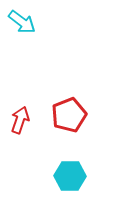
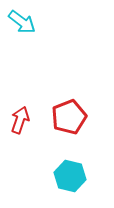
red pentagon: moved 2 px down
cyan hexagon: rotated 12 degrees clockwise
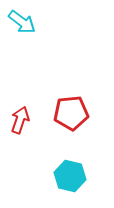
red pentagon: moved 2 px right, 4 px up; rotated 16 degrees clockwise
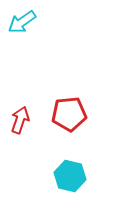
cyan arrow: rotated 108 degrees clockwise
red pentagon: moved 2 px left, 1 px down
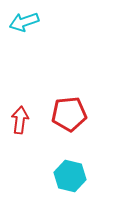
cyan arrow: moved 2 px right; rotated 16 degrees clockwise
red arrow: rotated 12 degrees counterclockwise
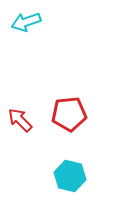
cyan arrow: moved 2 px right
red arrow: rotated 52 degrees counterclockwise
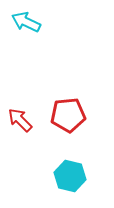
cyan arrow: rotated 44 degrees clockwise
red pentagon: moved 1 px left, 1 px down
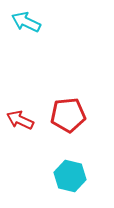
red arrow: rotated 20 degrees counterclockwise
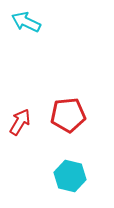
red arrow: moved 2 px down; rotated 96 degrees clockwise
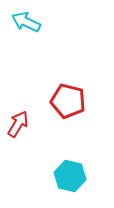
red pentagon: moved 14 px up; rotated 20 degrees clockwise
red arrow: moved 2 px left, 2 px down
